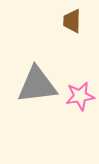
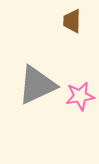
gray triangle: rotated 18 degrees counterclockwise
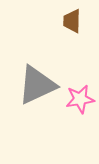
pink star: moved 3 px down
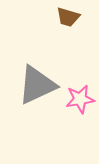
brown trapezoid: moved 4 px left, 4 px up; rotated 75 degrees counterclockwise
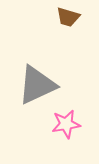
pink star: moved 14 px left, 25 px down
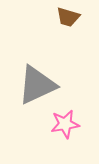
pink star: moved 1 px left
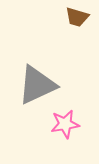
brown trapezoid: moved 9 px right
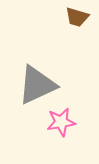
pink star: moved 4 px left, 2 px up
